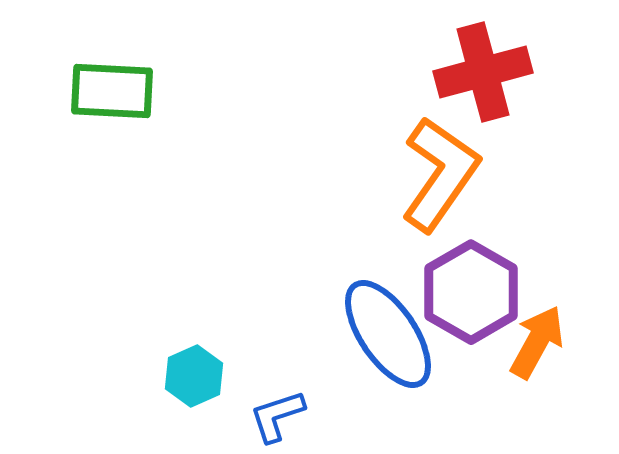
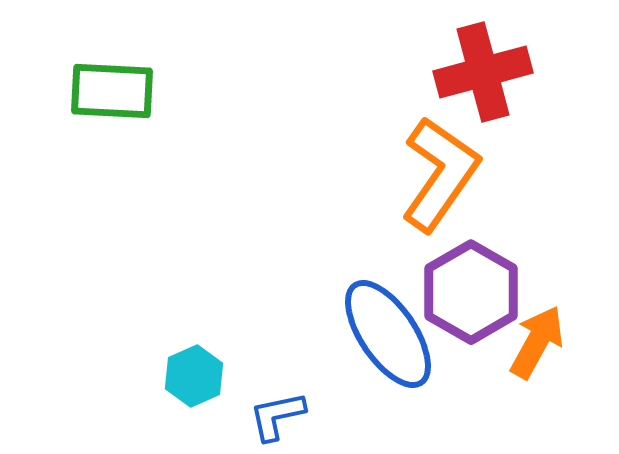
blue L-shape: rotated 6 degrees clockwise
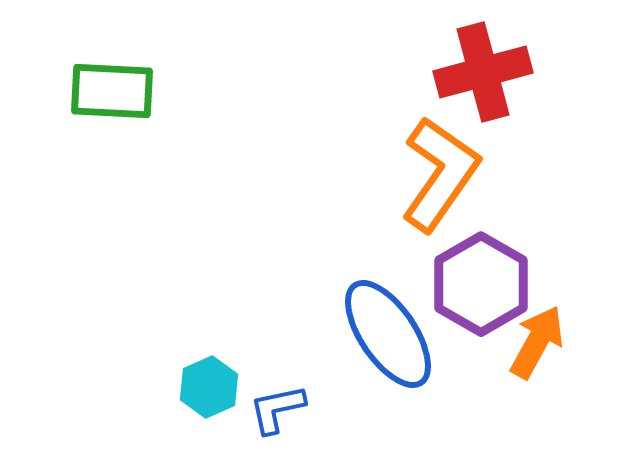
purple hexagon: moved 10 px right, 8 px up
cyan hexagon: moved 15 px right, 11 px down
blue L-shape: moved 7 px up
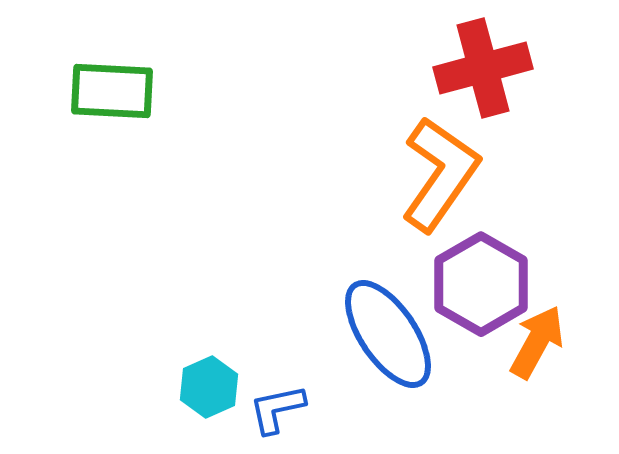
red cross: moved 4 px up
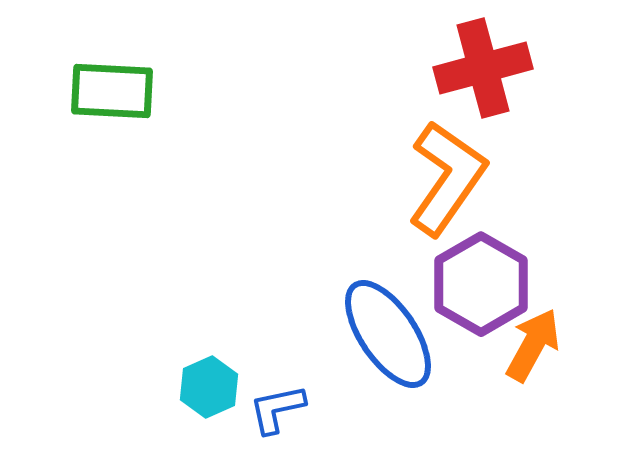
orange L-shape: moved 7 px right, 4 px down
orange arrow: moved 4 px left, 3 px down
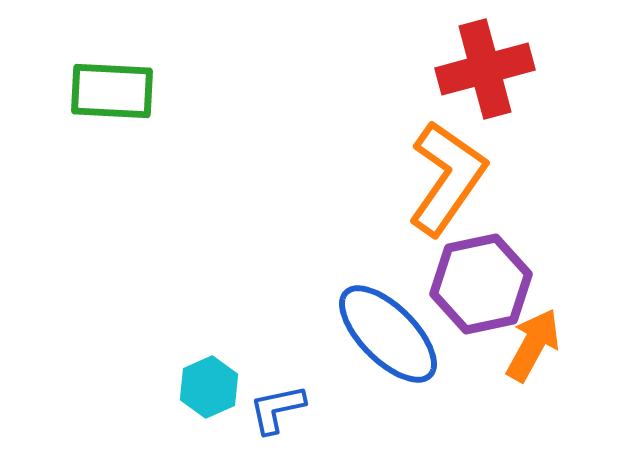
red cross: moved 2 px right, 1 px down
purple hexagon: rotated 18 degrees clockwise
blue ellipse: rotated 11 degrees counterclockwise
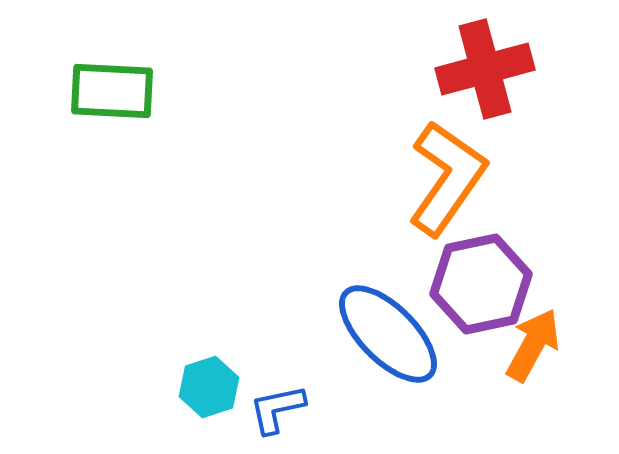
cyan hexagon: rotated 6 degrees clockwise
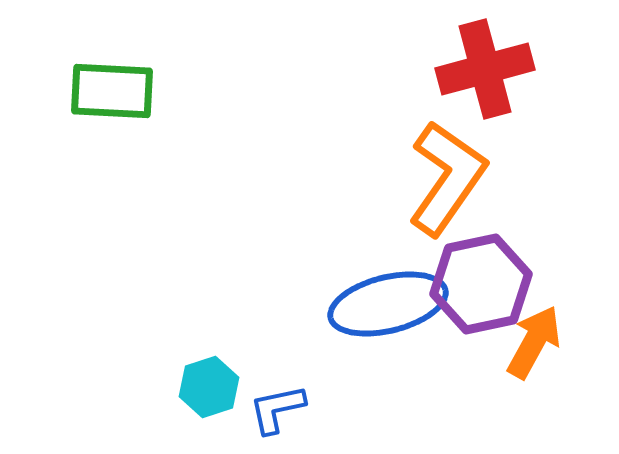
blue ellipse: moved 30 px up; rotated 59 degrees counterclockwise
orange arrow: moved 1 px right, 3 px up
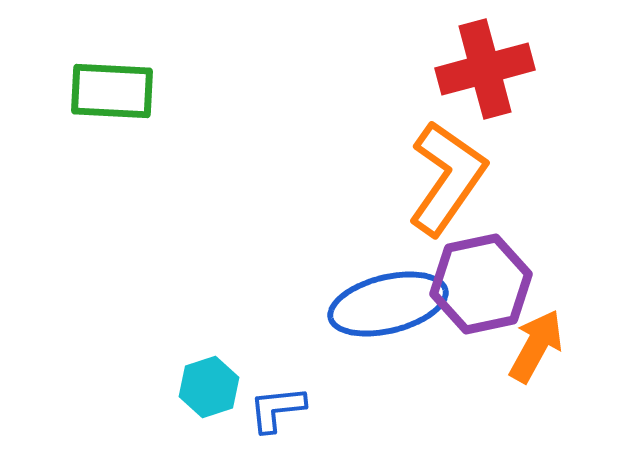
orange arrow: moved 2 px right, 4 px down
blue L-shape: rotated 6 degrees clockwise
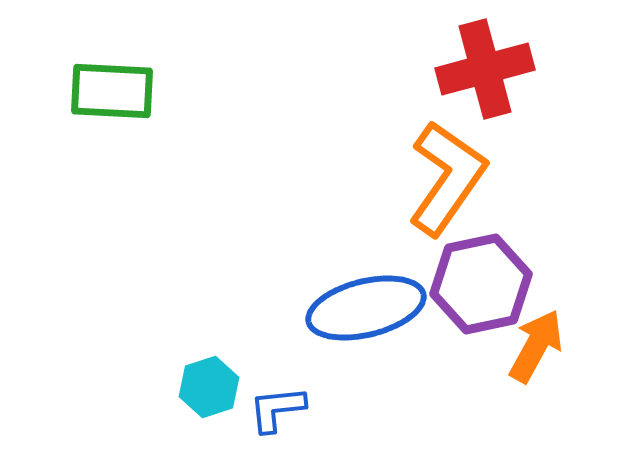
blue ellipse: moved 22 px left, 4 px down
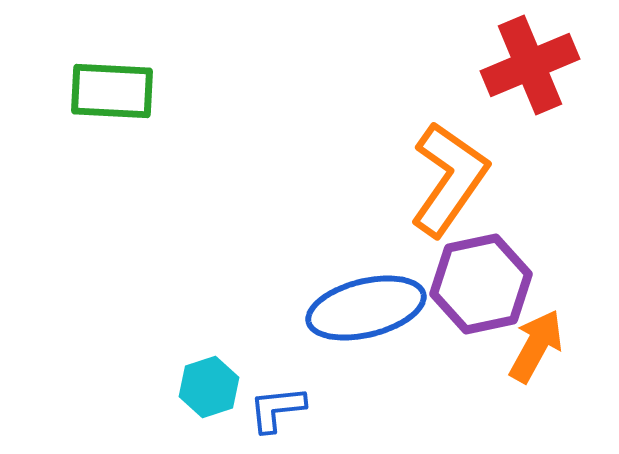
red cross: moved 45 px right, 4 px up; rotated 8 degrees counterclockwise
orange L-shape: moved 2 px right, 1 px down
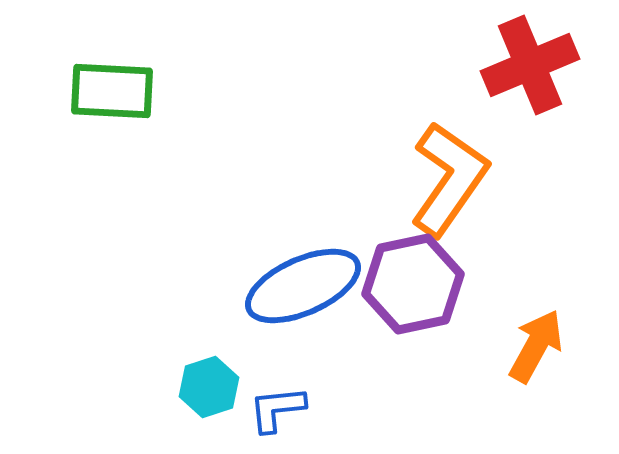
purple hexagon: moved 68 px left
blue ellipse: moved 63 px left, 22 px up; rotated 10 degrees counterclockwise
